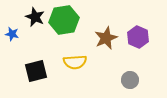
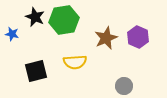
gray circle: moved 6 px left, 6 px down
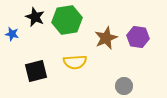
green hexagon: moved 3 px right
purple hexagon: rotated 15 degrees counterclockwise
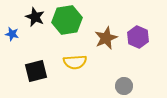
purple hexagon: rotated 15 degrees clockwise
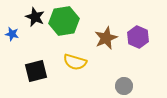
green hexagon: moved 3 px left, 1 px down
yellow semicircle: rotated 20 degrees clockwise
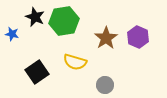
brown star: rotated 10 degrees counterclockwise
black square: moved 1 px right, 1 px down; rotated 20 degrees counterclockwise
gray circle: moved 19 px left, 1 px up
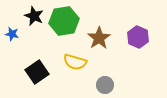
black star: moved 1 px left, 1 px up
brown star: moved 7 px left
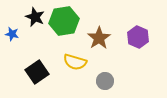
black star: moved 1 px right, 1 px down
gray circle: moved 4 px up
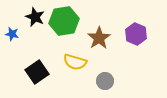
purple hexagon: moved 2 px left, 3 px up
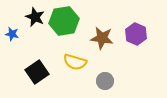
brown star: moved 3 px right; rotated 30 degrees counterclockwise
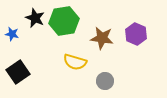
black star: moved 1 px down
black square: moved 19 px left
